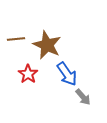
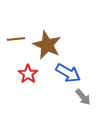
blue arrow: moved 1 px right, 1 px up; rotated 25 degrees counterclockwise
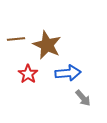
blue arrow: rotated 35 degrees counterclockwise
gray arrow: moved 1 px down
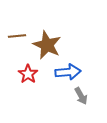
brown line: moved 1 px right, 3 px up
blue arrow: moved 1 px up
gray arrow: moved 2 px left, 2 px up; rotated 12 degrees clockwise
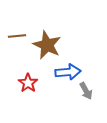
red star: moved 9 px down
gray arrow: moved 5 px right, 5 px up
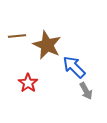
blue arrow: moved 6 px right, 5 px up; rotated 130 degrees counterclockwise
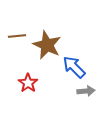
gray arrow: rotated 66 degrees counterclockwise
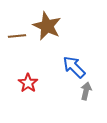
brown star: moved 19 px up
gray arrow: rotated 72 degrees counterclockwise
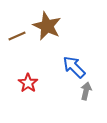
brown line: rotated 18 degrees counterclockwise
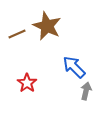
brown line: moved 2 px up
red star: moved 1 px left
